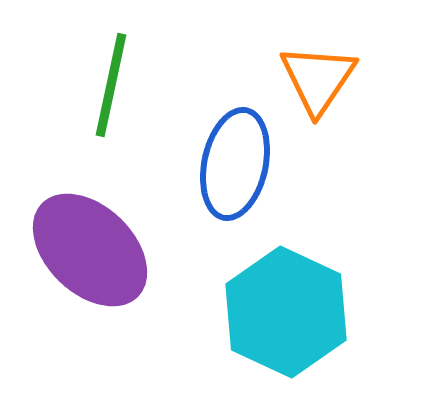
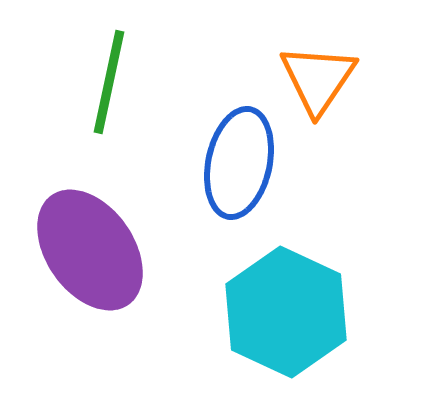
green line: moved 2 px left, 3 px up
blue ellipse: moved 4 px right, 1 px up
purple ellipse: rotated 11 degrees clockwise
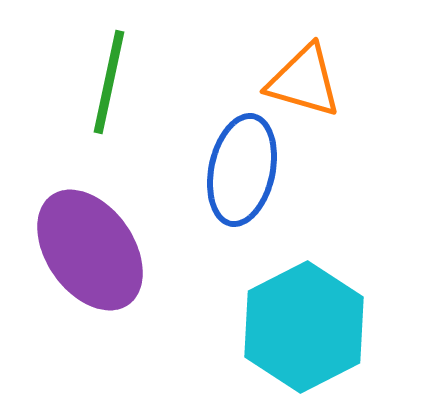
orange triangle: moved 14 px left, 2 px down; rotated 48 degrees counterclockwise
blue ellipse: moved 3 px right, 7 px down
cyan hexagon: moved 18 px right, 15 px down; rotated 8 degrees clockwise
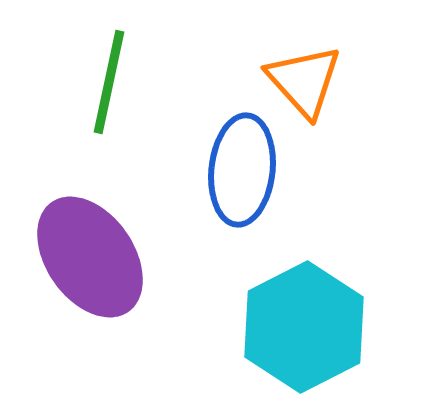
orange triangle: rotated 32 degrees clockwise
blue ellipse: rotated 6 degrees counterclockwise
purple ellipse: moved 7 px down
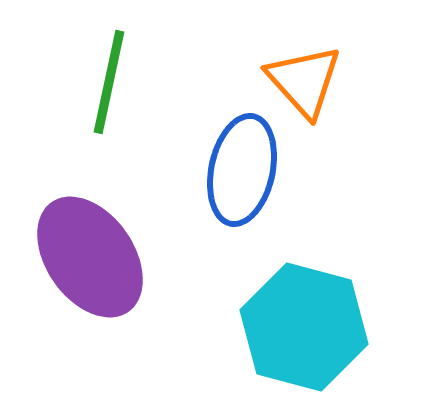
blue ellipse: rotated 6 degrees clockwise
cyan hexagon: rotated 18 degrees counterclockwise
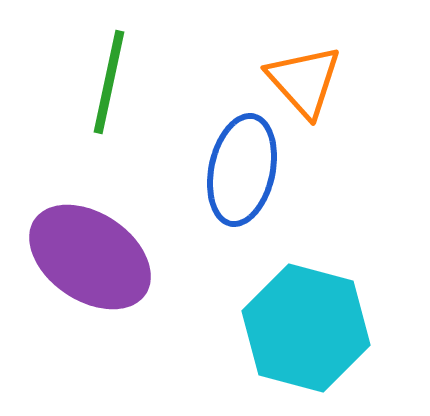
purple ellipse: rotated 21 degrees counterclockwise
cyan hexagon: moved 2 px right, 1 px down
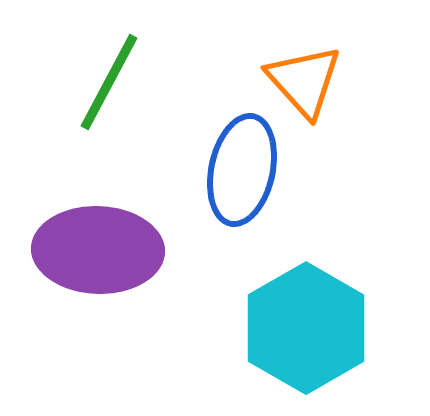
green line: rotated 16 degrees clockwise
purple ellipse: moved 8 px right, 7 px up; rotated 32 degrees counterclockwise
cyan hexagon: rotated 15 degrees clockwise
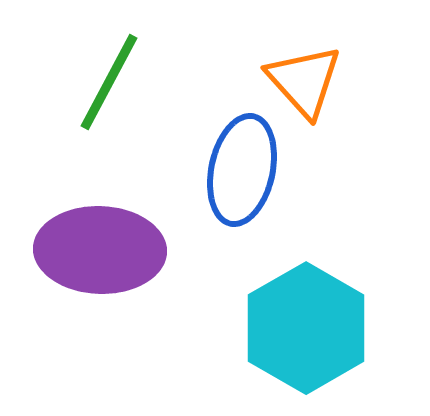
purple ellipse: moved 2 px right
